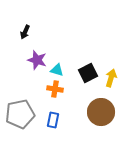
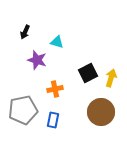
cyan triangle: moved 28 px up
orange cross: rotated 21 degrees counterclockwise
gray pentagon: moved 3 px right, 4 px up
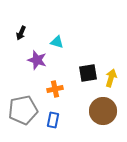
black arrow: moved 4 px left, 1 px down
black square: rotated 18 degrees clockwise
brown circle: moved 2 px right, 1 px up
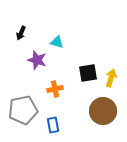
blue rectangle: moved 5 px down; rotated 21 degrees counterclockwise
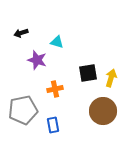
black arrow: rotated 48 degrees clockwise
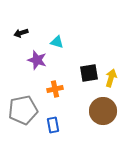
black square: moved 1 px right
